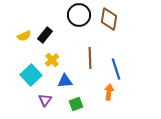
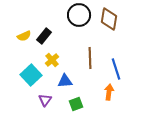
black rectangle: moved 1 px left, 1 px down
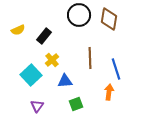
yellow semicircle: moved 6 px left, 6 px up
purple triangle: moved 8 px left, 6 px down
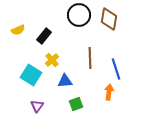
cyan square: rotated 15 degrees counterclockwise
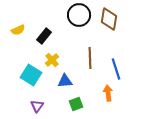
orange arrow: moved 1 px left, 1 px down; rotated 14 degrees counterclockwise
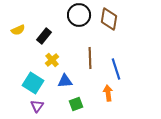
cyan square: moved 2 px right, 8 px down
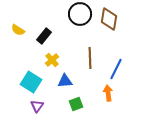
black circle: moved 1 px right, 1 px up
yellow semicircle: rotated 56 degrees clockwise
blue line: rotated 45 degrees clockwise
cyan square: moved 2 px left, 1 px up
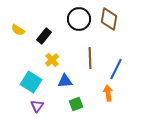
black circle: moved 1 px left, 5 px down
